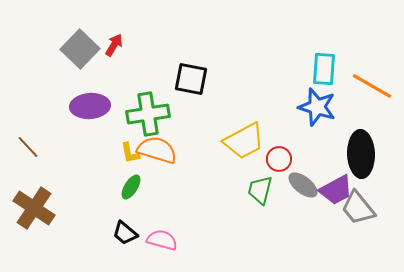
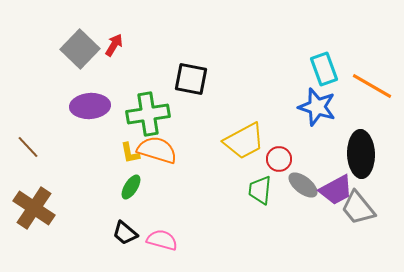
cyan rectangle: rotated 24 degrees counterclockwise
green trapezoid: rotated 8 degrees counterclockwise
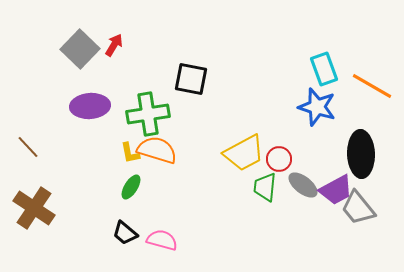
yellow trapezoid: moved 12 px down
green trapezoid: moved 5 px right, 3 px up
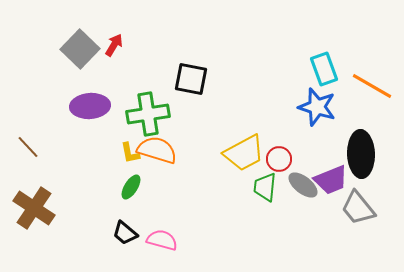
purple trapezoid: moved 5 px left, 10 px up; rotated 6 degrees clockwise
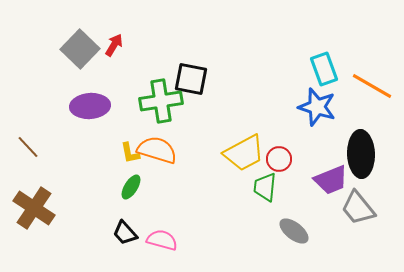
green cross: moved 13 px right, 13 px up
gray ellipse: moved 9 px left, 46 px down
black trapezoid: rotated 8 degrees clockwise
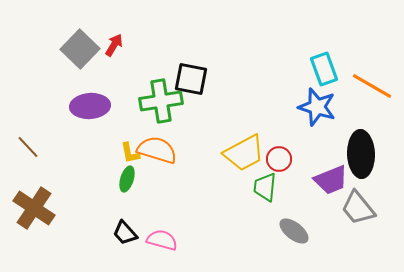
green ellipse: moved 4 px left, 8 px up; rotated 15 degrees counterclockwise
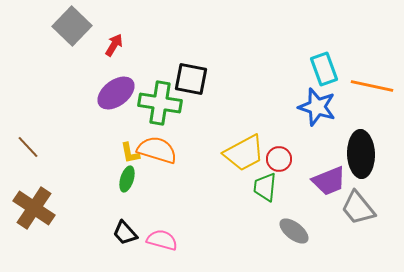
gray square: moved 8 px left, 23 px up
orange line: rotated 18 degrees counterclockwise
green cross: moved 1 px left, 2 px down; rotated 18 degrees clockwise
purple ellipse: moved 26 px right, 13 px up; rotated 33 degrees counterclockwise
purple trapezoid: moved 2 px left, 1 px down
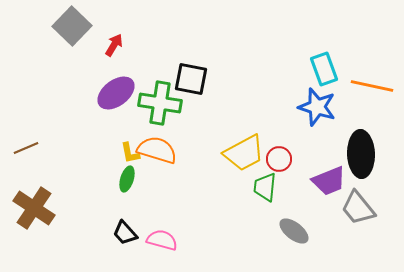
brown line: moved 2 px left, 1 px down; rotated 70 degrees counterclockwise
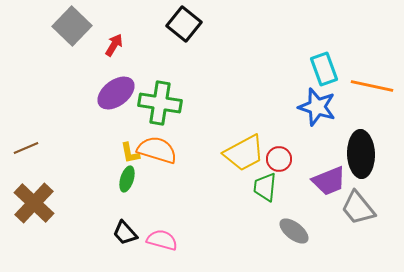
black square: moved 7 px left, 55 px up; rotated 28 degrees clockwise
brown cross: moved 5 px up; rotated 9 degrees clockwise
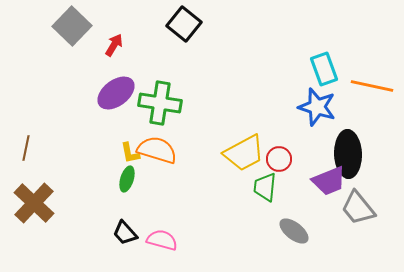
brown line: rotated 55 degrees counterclockwise
black ellipse: moved 13 px left
